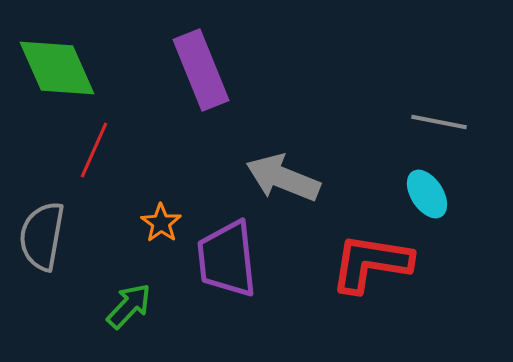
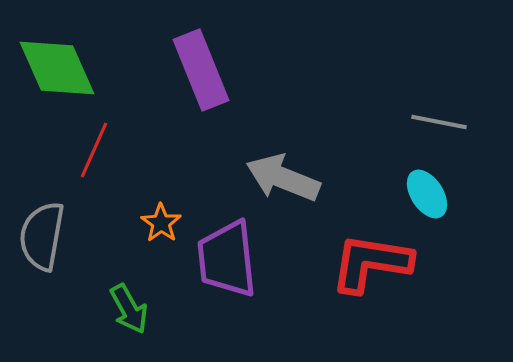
green arrow: moved 3 px down; rotated 108 degrees clockwise
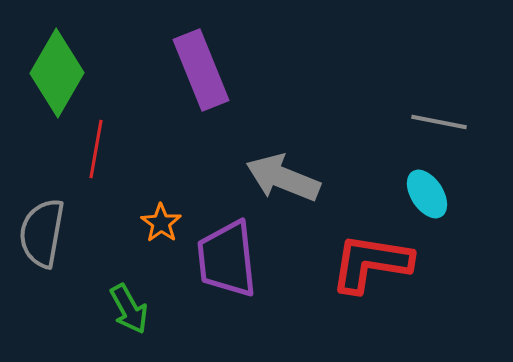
green diamond: moved 5 px down; rotated 54 degrees clockwise
red line: moved 2 px right, 1 px up; rotated 14 degrees counterclockwise
gray semicircle: moved 3 px up
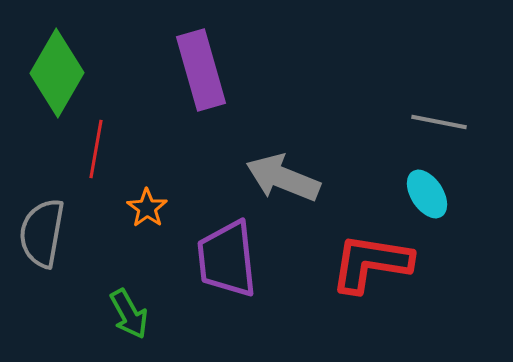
purple rectangle: rotated 6 degrees clockwise
orange star: moved 14 px left, 15 px up
green arrow: moved 5 px down
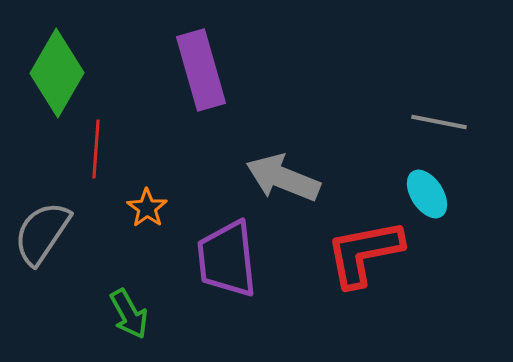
red line: rotated 6 degrees counterclockwise
gray semicircle: rotated 24 degrees clockwise
red L-shape: moved 7 px left, 10 px up; rotated 20 degrees counterclockwise
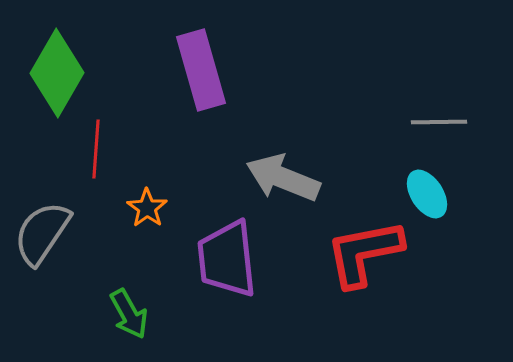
gray line: rotated 12 degrees counterclockwise
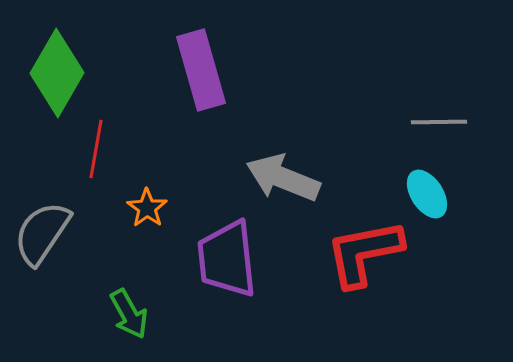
red line: rotated 6 degrees clockwise
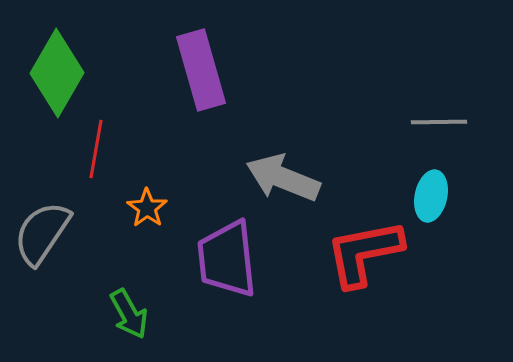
cyan ellipse: moved 4 px right, 2 px down; rotated 45 degrees clockwise
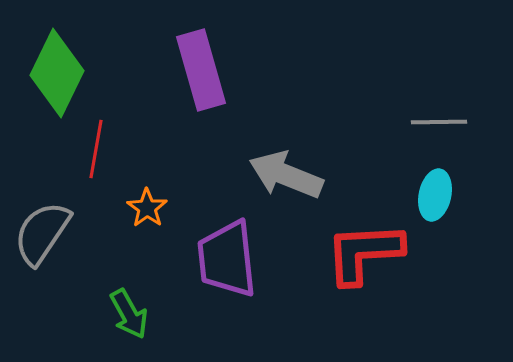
green diamond: rotated 4 degrees counterclockwise
gray arrow: moved 3 px right, 3 px up
cyan ellipse: moved 4 px right, 1 px up
red L-shape: rotated 8 degrees clockwise
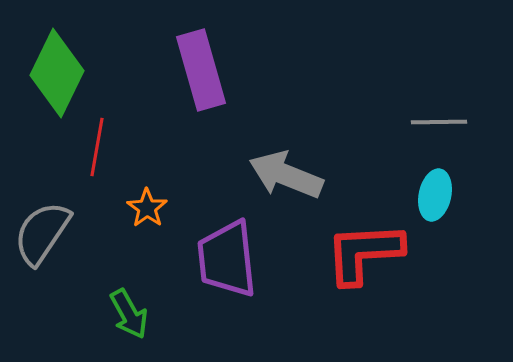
red line: moved 1 px right, 2 px up
